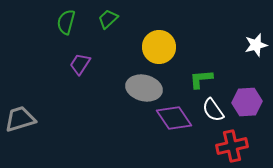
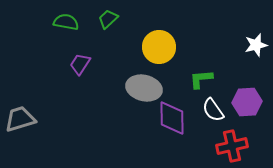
green semicircle: rotated 85 degrees clockwise
purple diamond: moved 2 px left; rotated 33 degrees clockwise
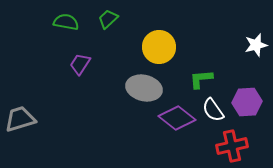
purple diamond: moved 5 px right; rotated 51 degrees counterclockwise
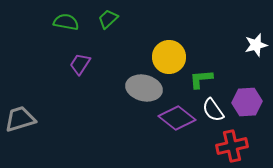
yellow circle: moved 10 px right, 10 px down
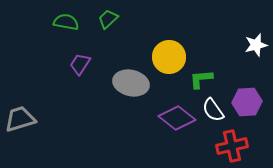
gray ellipse: moved 13 px left, 5 px up
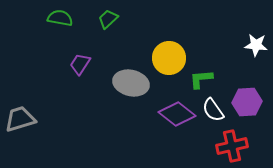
green semicircle: moved 6 px left, 4 px up
white star: rotated 20 degrees clockwise
yellow circle: moved 1 px down
purple diamond: moved 4 px up
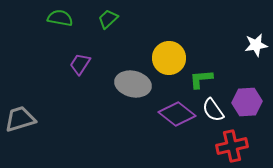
white star: rotated 15 degrees counterclockwise
gray ellipse: moved 2 px right, 1 px down
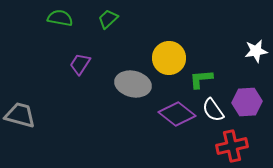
white star: moved 6 px down
gray trapezoid: moved 4 px up; rotated 32 degrees clockwise
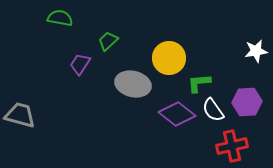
green trapezoid: moved 22 px down
green L-shape: moved 2 px left, 4 px down
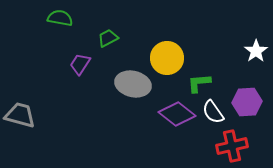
green trapezoid: moved 3 px up; rotated 15 degrees clockwise
white star: rotated 25 degrees counterclockwise
yellow circle: moved 2 px left
white semicircle: moved 2 px down
